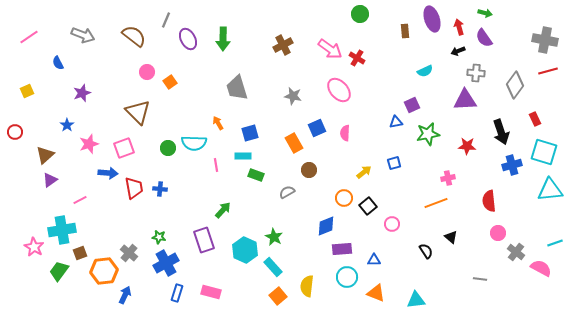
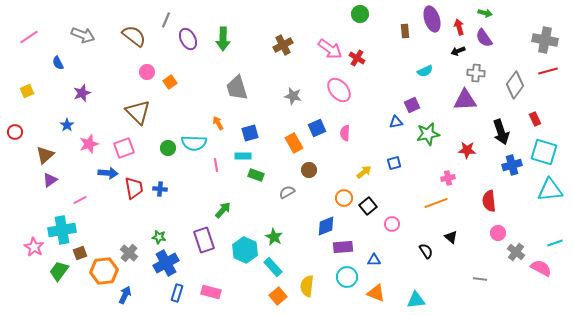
red star at (467, 146): moved 4 px down
purple rectangle at (342, 249): moved 1 px right, 2 px up
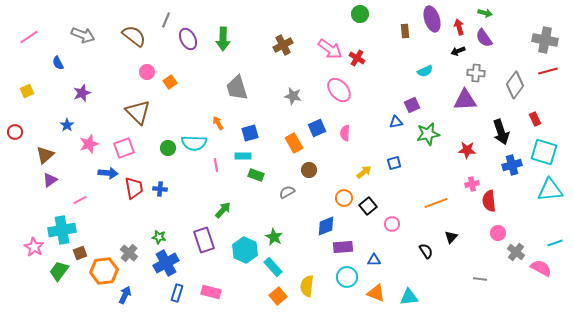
pink cross at (448, 178): moved 24 px right, 6 px down
black triangle at (451, 237): rotated 32 degrees clockwise
cyan triangle at (416, 300): moved 7 px left, 3 px up
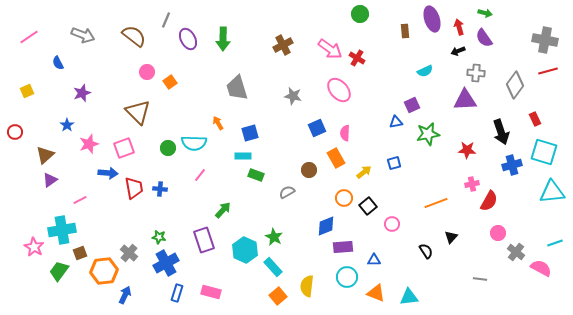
orange rectangle at (294, 143): moved 42 px right, 15 px down
pink line at (216, 165): moved 16 px left, 10 px down; rotated 48 degrees clockwise
cyan triangle at (550, 190): moved 2 px right, 2 px down
red semicircle at (489, 201): rotated 145 degrees counterclockwise
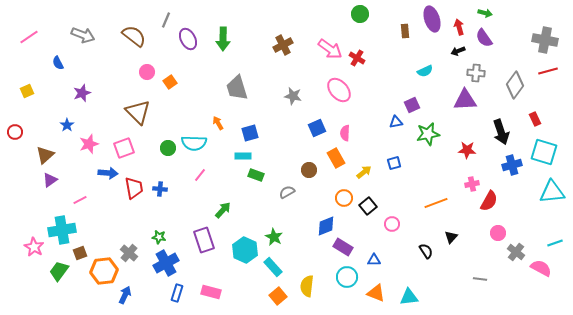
purple rectangle at (343, 247): rotated 36 degrees clockwise
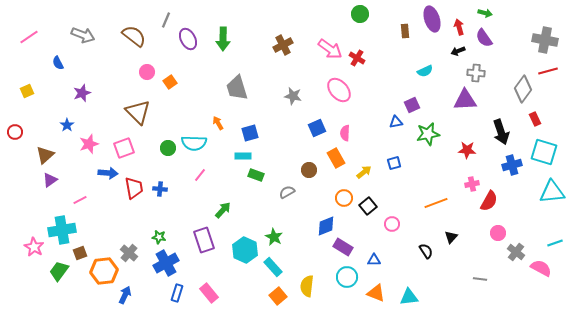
gray diamond at (515, 85): moved 8 px right, 4 px down
pink rectangle at (211, 292): moved 2 px left, 1 px down; rotated 36 degrees clockwise
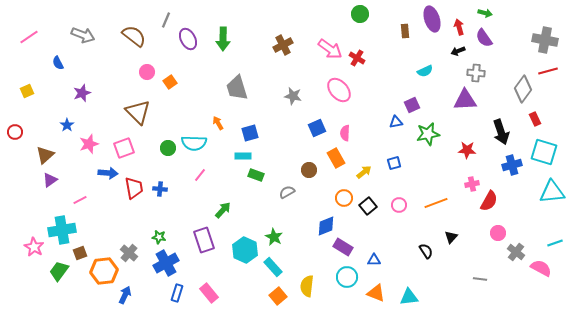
pink circle at (392, 224): moved 7 px right, 19 px up
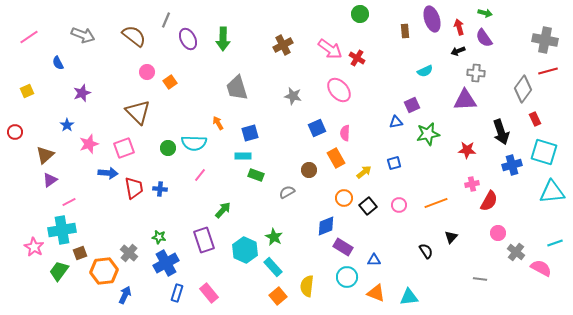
pink line at (80, 200): moved 11 px left, 2 px down
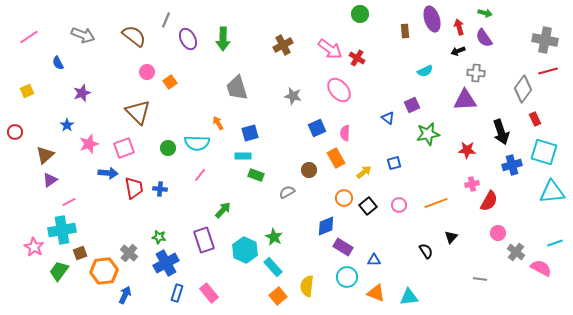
blue triangle at (396, 122): moved 8 px left, 4 px up; rotated 48 degrees clockwise
cyan semicircle at (194, 143): moved 3 px right
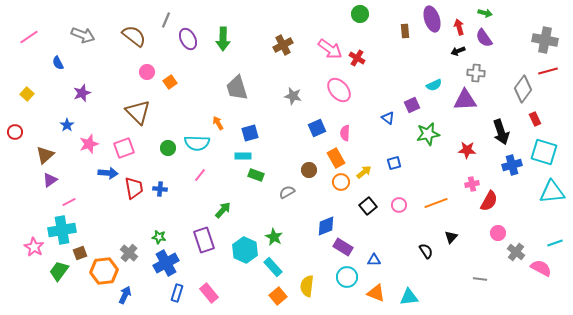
cyan semicircle at (425, 71): moved 9 px right, 14 px down
yellow square at (27, 91): moved 3 px down; rotated 24 degrees counterclockwise
orange circle at (344, 198): moved 3 px left, 16 px up
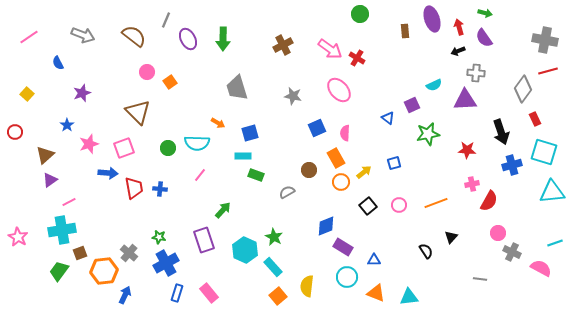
orange arrow at (218, 123): rotated 152 degrees clockwise
pink star at (34, 247): moved 16 px left, 10 px up
gray cross at (516, 252): moved 4 px left; rotated 12 degrees counterclockwise
